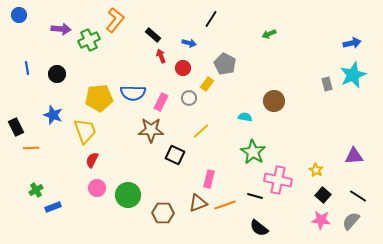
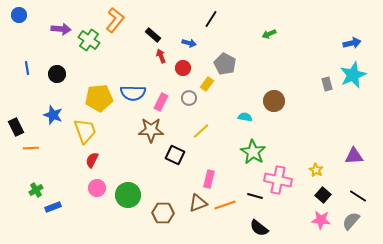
green cross at (89, 40): rotated 30 degrees counterclockwise
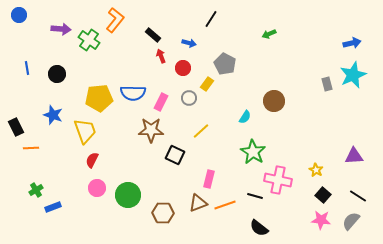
cyan semicircle at (245, 117): rotated 112 degrees clockwise
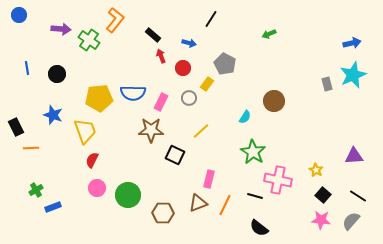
orange line at (225, 205): rotated 45 degrees counterclockwise
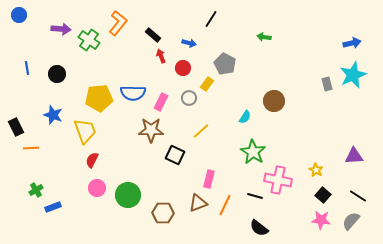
orange L-shape at (115, 20): moved 3 px right, 3 px down
green arrow at (269, 34): moved 5 px left, 3 px down; rotated 32 degrees clockwise
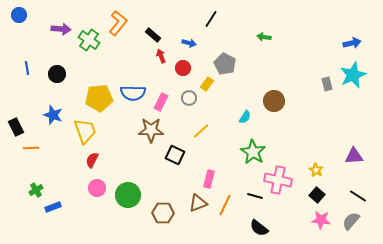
black square at (323, 195): moved 6 px left
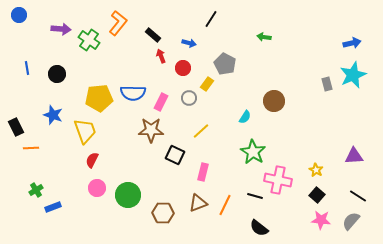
pink rectangle at (209, 179): moved 6 px left, 7 px up
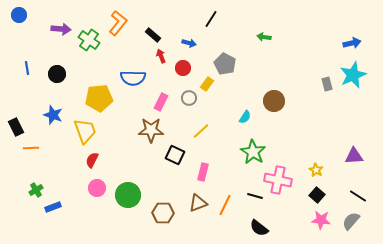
blue semicircle at (133, 93): moved 15 px up
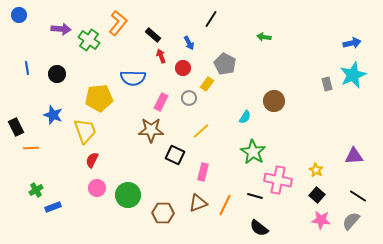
blue arrow at (189, 43): rotated 48 degrees clockwise
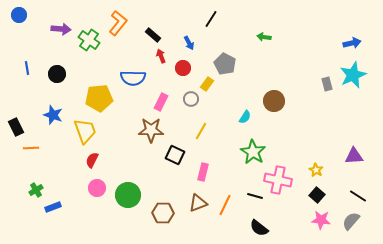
gray circle at (189, 98): moved 2 px right, 1 px down
yellow line at (201, 131): rotated 18 degrees counterclockwise
